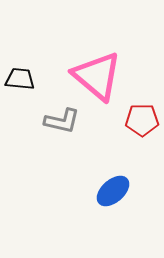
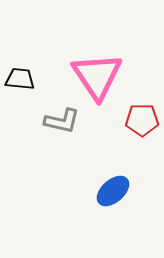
pink triangle: rotated 16 degrees clockwise
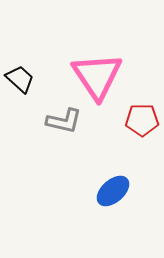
black trapezoid: rotated 36 degrees clockwise
gray L-shape: moved 2 px right
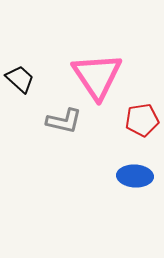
red pentagon: rotated 8 degrees counterclockwise
blue ellipse: moved 22 px right, 15 px up; rotated 44 degrees clockwise
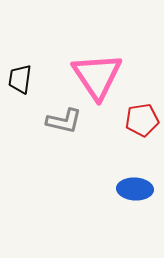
black trapezoid: rotated 124 degrees counterclockwise
blue ellipse: moved 13 px down
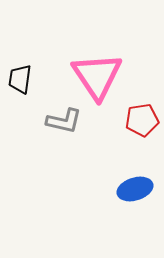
blue ellipse: rotated 20 degrees counterclockwise
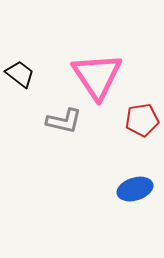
black trapezoid: moved 5 px up; rotated 120 degrees clockwise
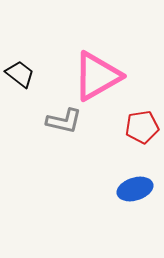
pink triangle: rotated 34 degrees clockwise
red pentagon: moved 7 px down
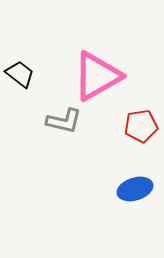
red pentagon: moved 1 px left, 1 px up
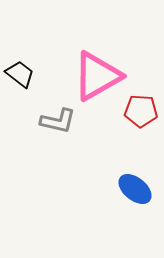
gray L-shape: moved 6 px left
red pentagon: moved 15 px up; rotated 12 degrees clockwise
blue ellipse: rotated 56 degrees clockwise
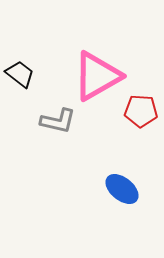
blue ellipse: moved 13 px left
